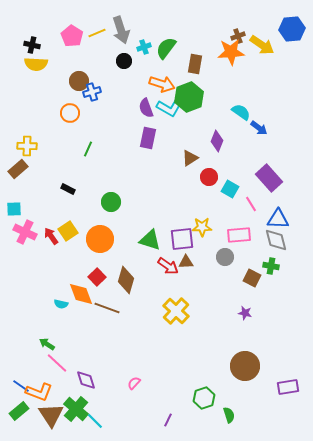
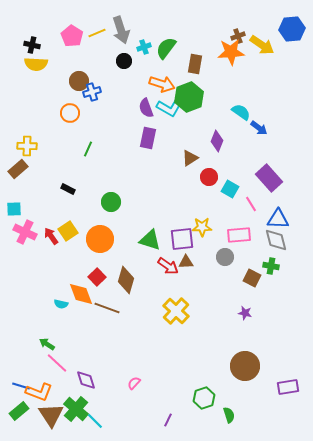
blue line at (21, 386): rotated 18 degrees counterclockwise
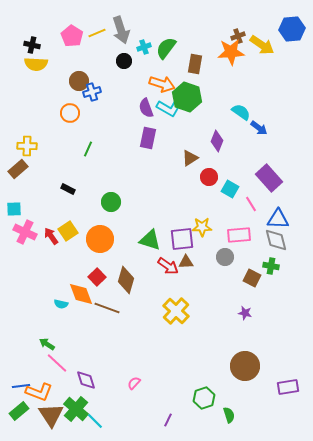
green hexagon at (189, 97): moved 2 px left; rotated 20 degrees counterclockwise
blue line at (21, 386): rotated 24 degrees counterclockwise
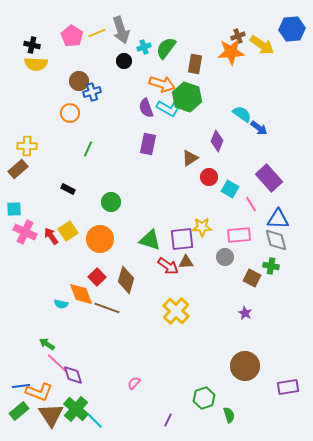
cyan semicircle at (241, 112): moved 1 px right, 2 px down
purple rectangle at (148, 138): moved 6 px down
purple star at (245, 313): rotated 16 degrees clockwise
purple diamond at (86, 380): moved 13 px left, 5 px up
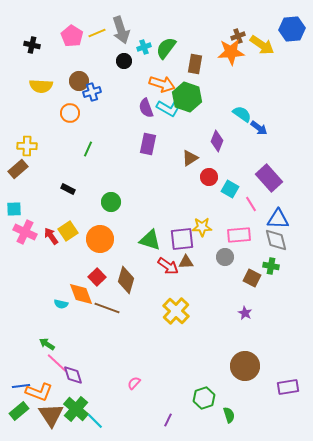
yellow semicircle at (36, 64): moved 5 px right, 22 px down
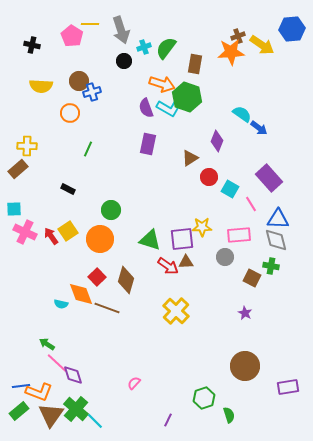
yellow line at (97, 33): moved 7 px left, 9 px up; rotated 24 degrees clockwise
green circle at (111, 202): moved 8 px down
brown triangle at (51, 415): rotated 8 degrees clockwise
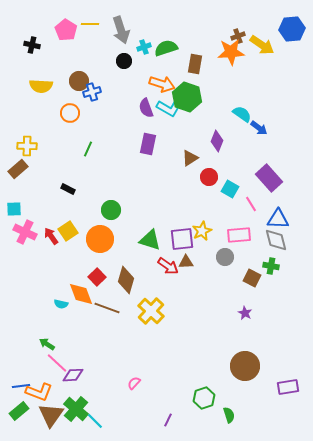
pink pentagon at (72, 36): moved 6 px left, 6 px up
green semicircle at (166, 48): rotated 35 degrees clockwise
yellow star at (202, 227): moved 4 px down; rotated 24 degrees counterclockwise
yellow cross at (176, 311): moved 25 px left
purple diamond at (73, 375): rotated 75 degrees counterclockwise
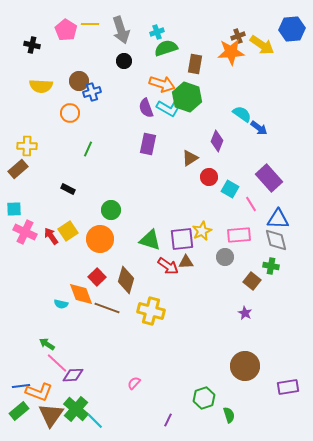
cyan cross at (144, 47): moved 13 px right, 15 px up
brown square at (252, 278): moved 3 px down; rotated 12 degrees clockwise
yellow cross at (151, 311): rotated 28 degrees counterclockwise
